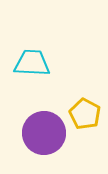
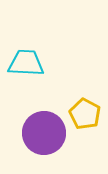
cyan trapezoid: moved 6 px left
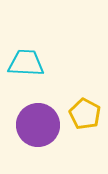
purple circle: moved 6 px left, 8 px up
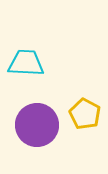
purple circle: moved 1 px left
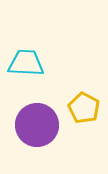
yellow pentagon: moved 1 px left, 6 px up
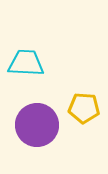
yellow pentagon: rotated 24 degrees counterclockwise
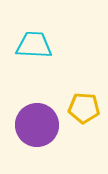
cyan trapezoid: moved 8 px right, 18 px up
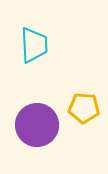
cyan trapezoid: rotated 84 degrees clockwise
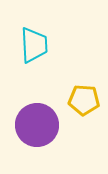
yellow pentagon: moved 8 px up
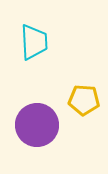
cyan trapezoid: moved 3 px up
